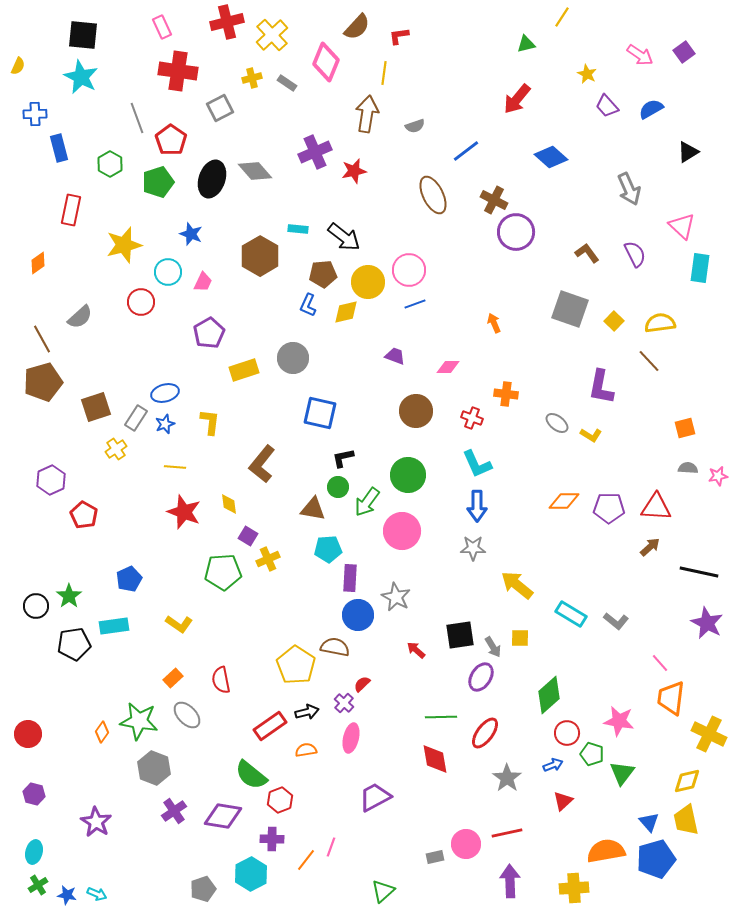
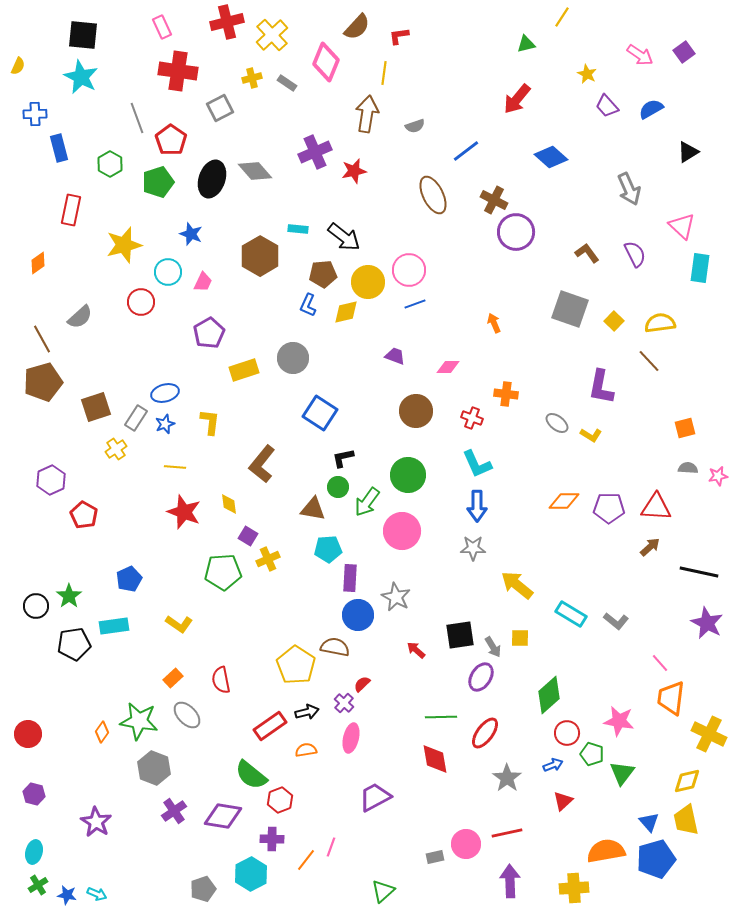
blue square at (320, 413): rotated 20 degrees clockwise
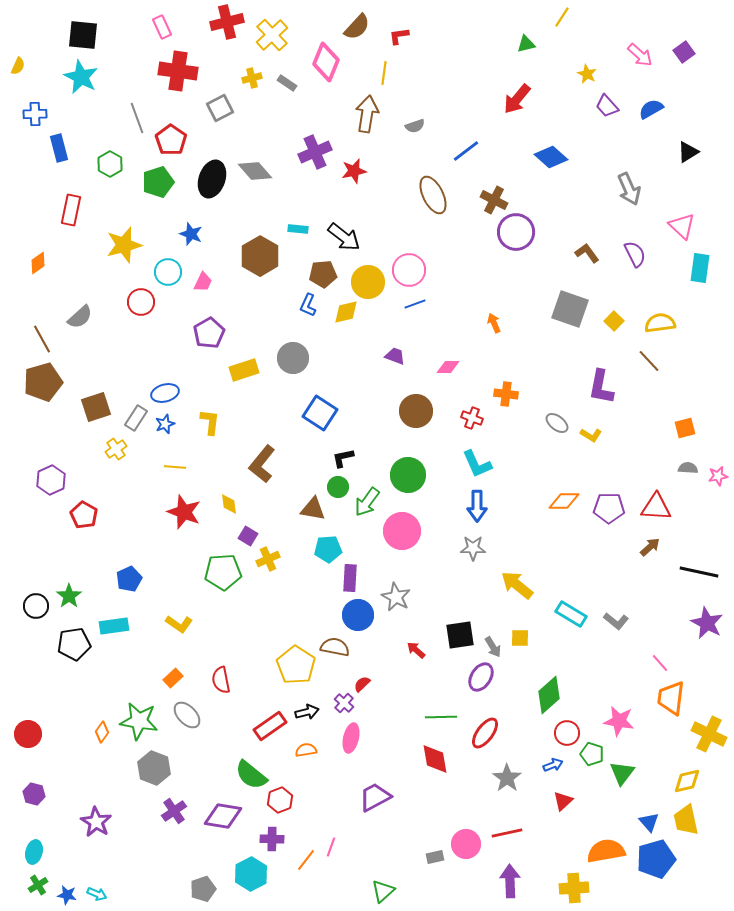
pink arrow at (640, 55): rotated 8 degrees clockwise
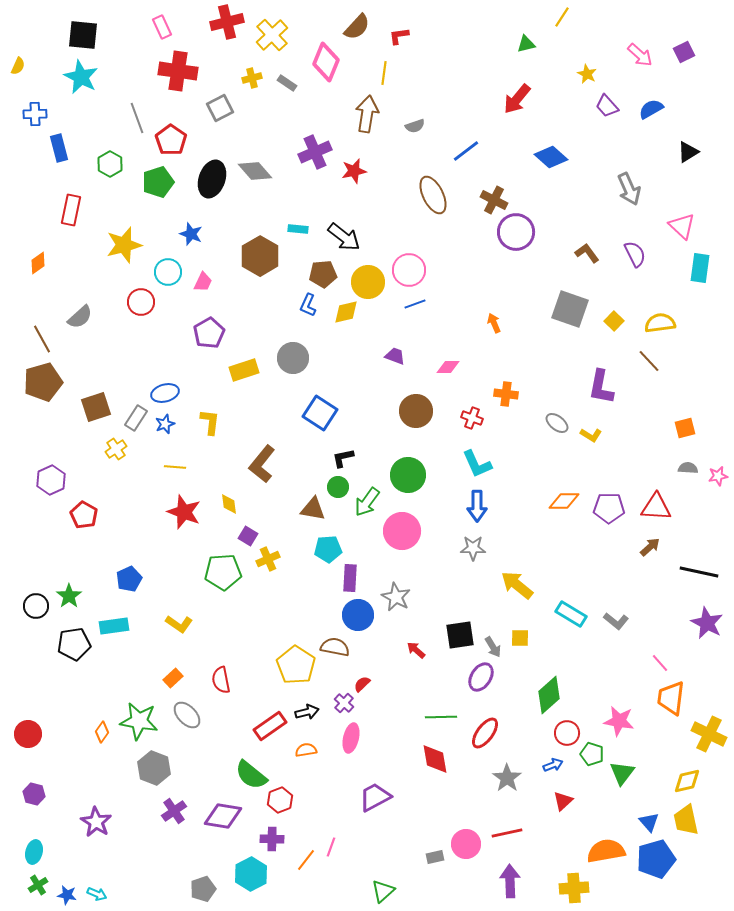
purple square at (684, 52): rotated 10 degrees clockwise
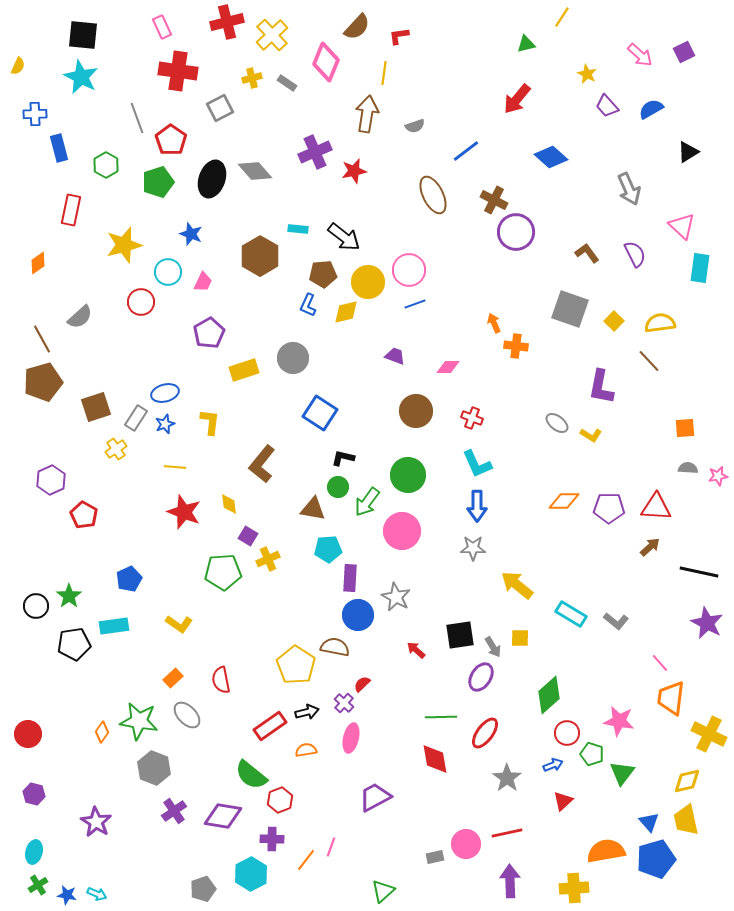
green hexagon at (110, 164): moved 4 px left, 1 px down
orange cross at (506, 394): moved 10 px right, 48 px up
orange square at (685, 428): rotated 10 degrees clockwise
black L-shape at (343, 458): rotated 25 degrees clockwise
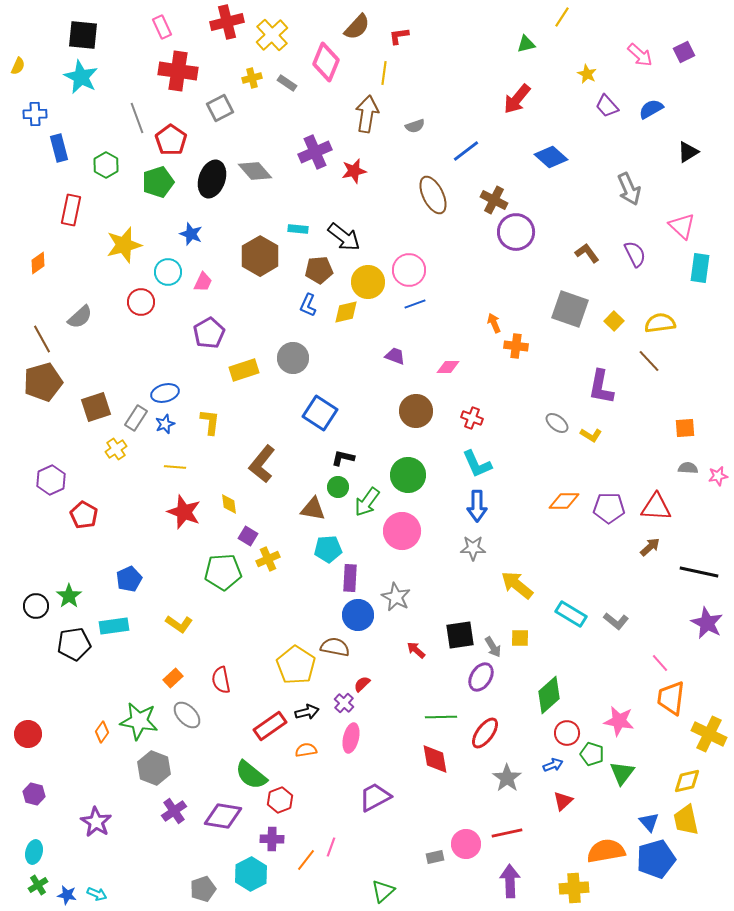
brown pentagon at (323, 274): moved 4 px left, 4 px up
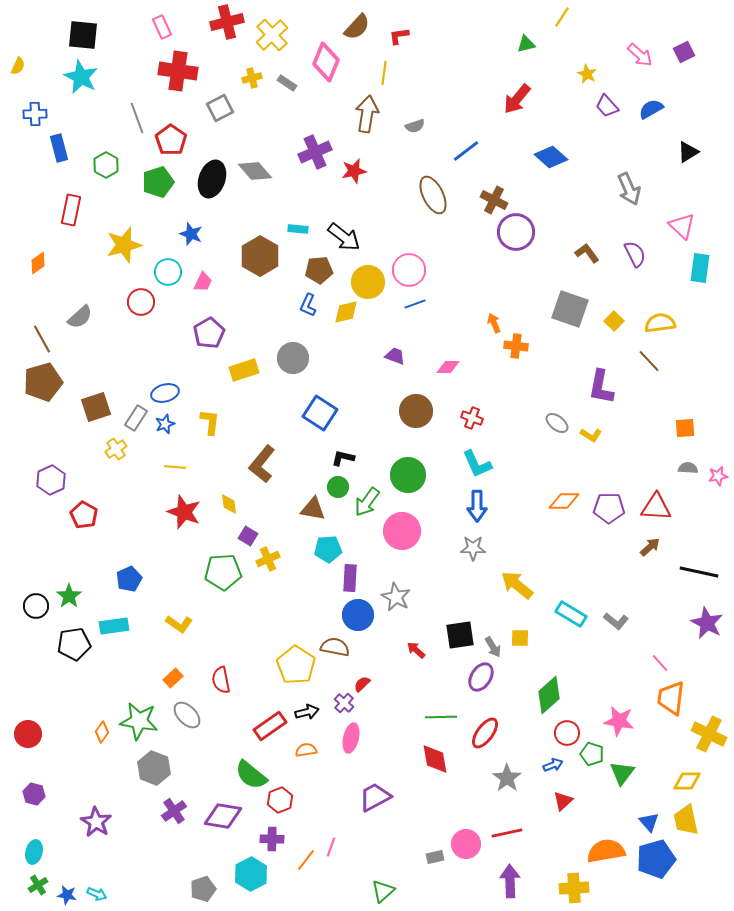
yellow diamond at (687, 781): rotated 12 degrees clockwise
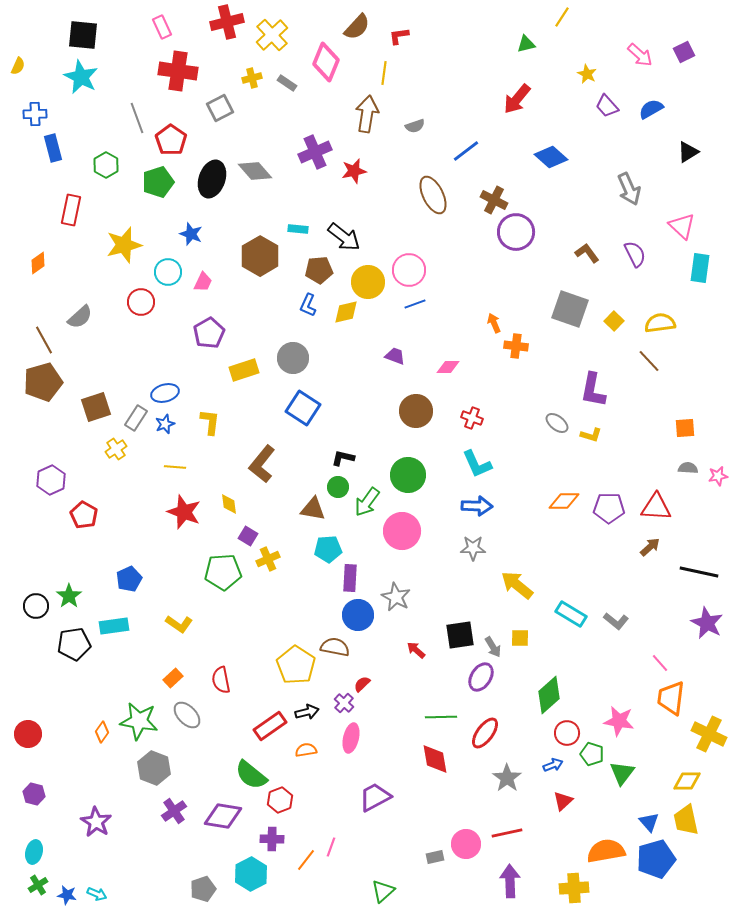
blue rectangle at (59, 148): moved 6 px left
brown line at (42, 339): moved 2 px right, 1 px down
purple L-shape at (601, 387): moved 8 px left, 3 px down
blue square at (320, 413): moved 17 px left, 5 px up
yellow L-shape at (591, 435): rotated 15 degrees counterclockwise
blue arrow at (477, 506): rotated 88 degrees counterclockwise
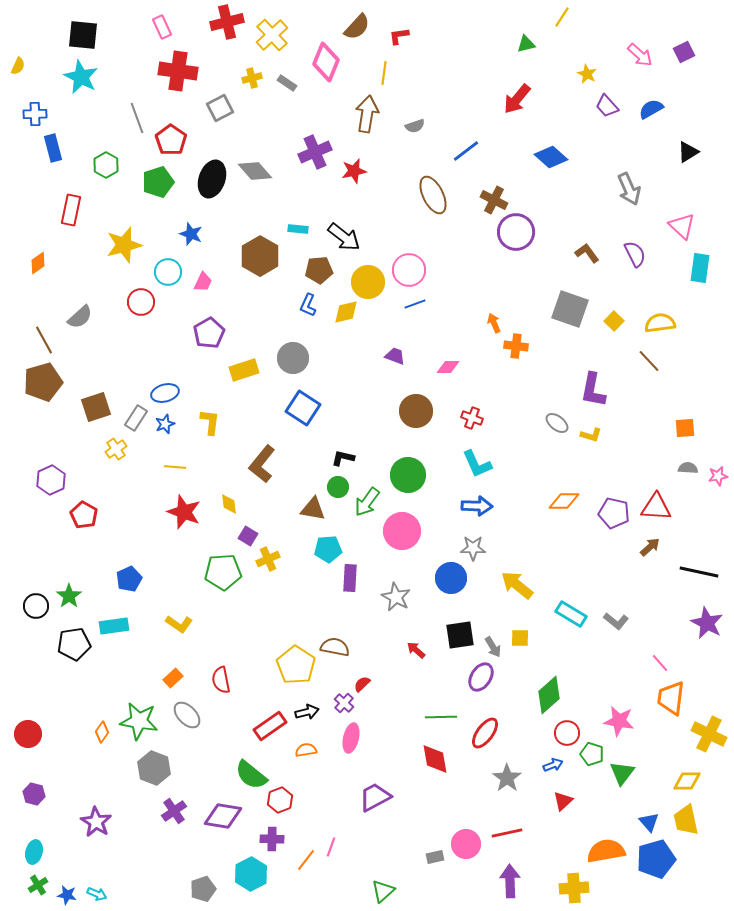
purple pentagon at (609, 508): moved 5 px right, 5 px down; rotated 12 degrees clockwise
blue circle at (358, 615): moved 93 px right, 37 px up
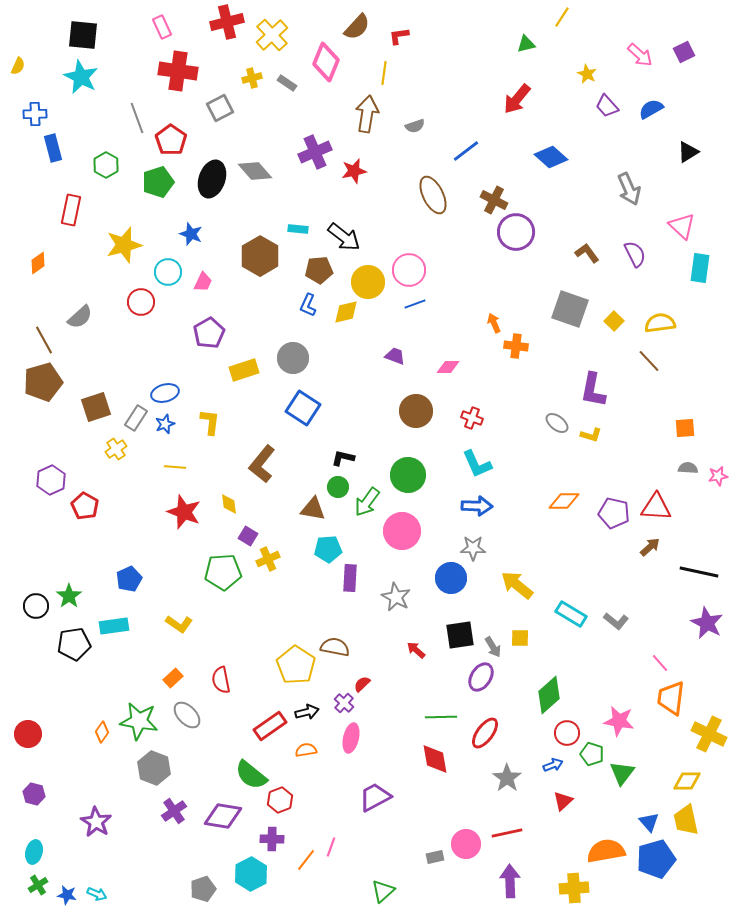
red pentagon at (84, 515): moved 1 px right, 9 px up
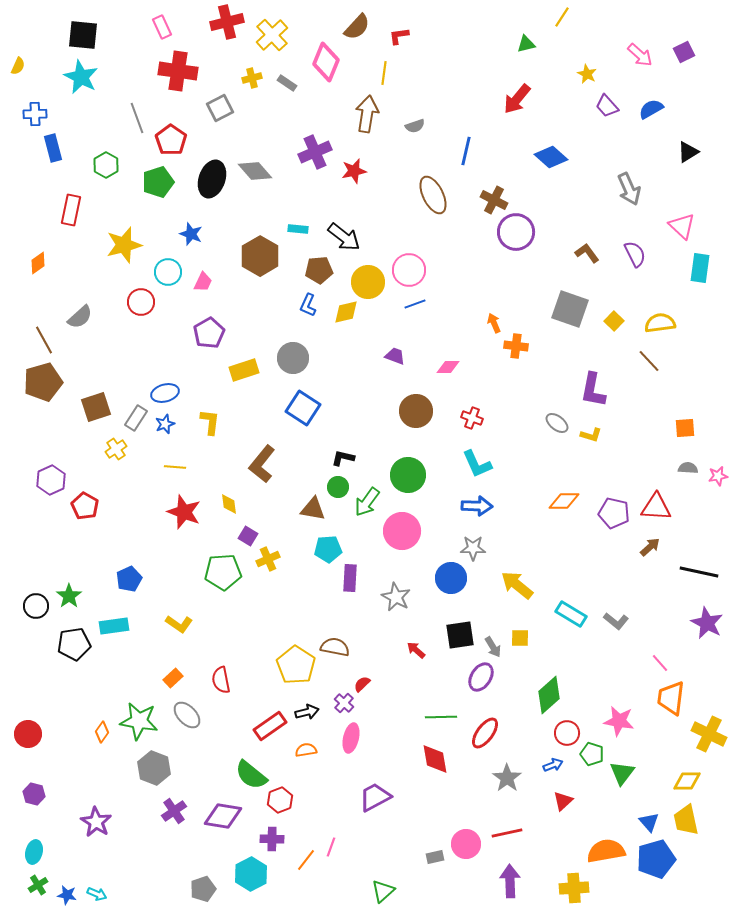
blue line at (466, 151): rotated 40 degrees counterclockwise
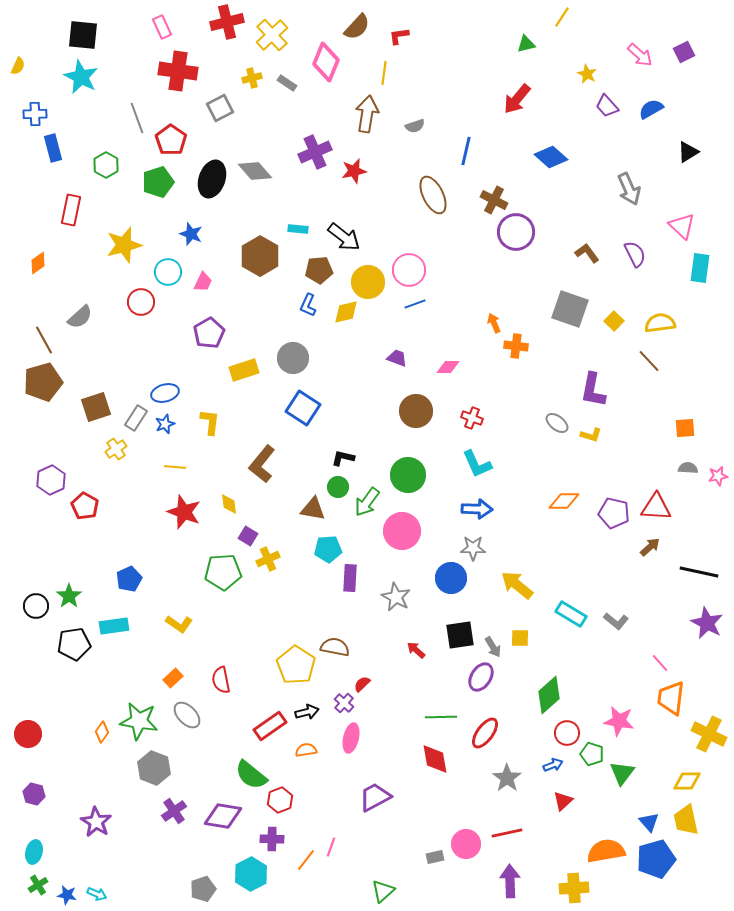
purple trapezoid at (395, 356): moved 2 px right, 2 px down
blue arrow at (477, 506): moved 3 px down
